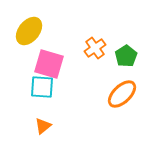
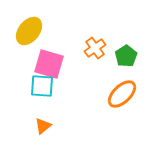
cyan square: moved 1 px up
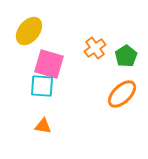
orange triangle: rotated 48 degrees clockwise
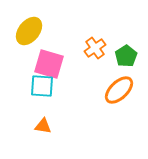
orange ellipse: moved 3 px left, 4 px up
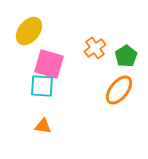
orange ellipse: rotated 8 degrees counterclockwise
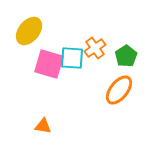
cyan square: moved 30 px right, 28 px up
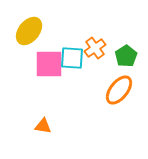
pink square: rotated 16 degrees counterclockwise
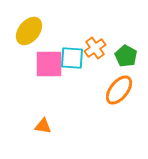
green pentagon: rotated 10 degrees counterclockwise
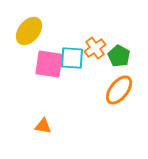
green pentagon: moved 7 px left
pink square: rotated 8 degrees clockwise
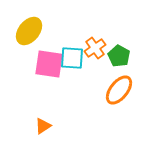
orange triangle: rotated 42 degrees counterclockwise
